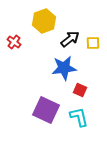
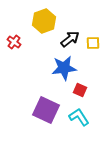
cyan L-shape: rotated 20 degrees counterclockwise
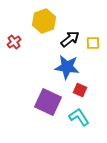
red cross: rotated 16 degrees clockwise
blue star: moved 3 px right, 1 px up; rotated 15 degrees clockwise
purple square: moved 2 px right, 8 px up
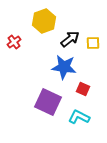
blue star: moved 3 px left
red square: moved 3 px right, 1 px up
cyan L-shape: rotated 30 degrees counterclockwise
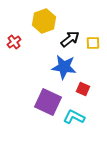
cyan L-shape: moved 5 px left
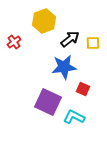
blue star: rotated 15 degrees counterclockwise
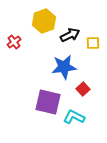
black arrow: moved 4 px up; rotated 12 degrees clockwise
red square: rotated 24 degrees clockwise
purple square: rotated 12 degrees counterclockwise
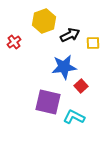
red square: moved 2 px left, 3 px up
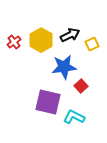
yellow hexagon: moved 3 px left, 19 px down; rotated 10 degrees counterclockwise
yellow square: moved 1 px left, 1 px down; rotated 24 degrees counterclockwise
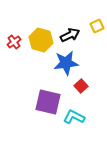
yellow hexagon: rotated 15 degrees counterclockwise
yellow square: moved 5 px right, 18 px up
blue star: moved 2 px right, 4 px up
